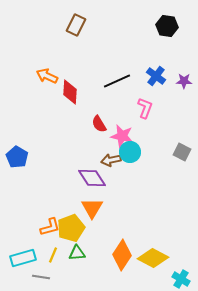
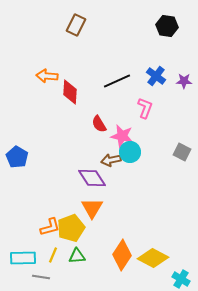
orange arrow: rotated 20 degrees counterclockwise
green triangle: moved 3 px down
cyan rectangle: rotated 15 degrees clockwise
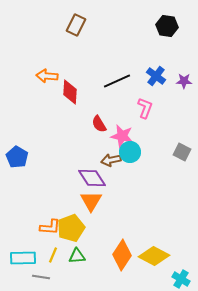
orange triangle: moved 1 px left, 7 px up
orange L-shape: rotated 20 degrees clockwise
yellow diamond: moved 1 px right, 2 px up
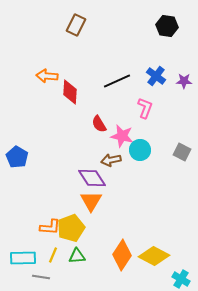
cyan circle: moved 10 px right, 2 px up
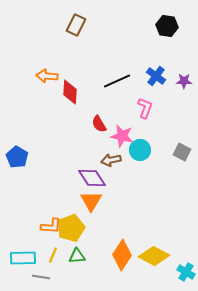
orange L-shape: moved 1 px right, 1 px up
cyan cross: moved 5 px right, 7 px up
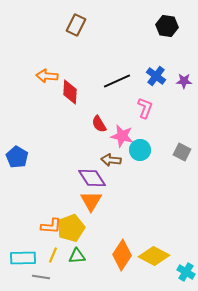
brown arrow: rotated 18 degrees clockwise
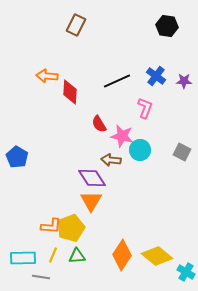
yellow diamond: moved 3 px right; rotated 12 degrees clockwise
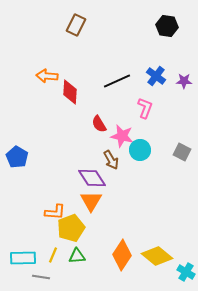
brown arrow: rotated 126 degrees counterclockwise
orange L-shape: moved 4 px right, 14 px up
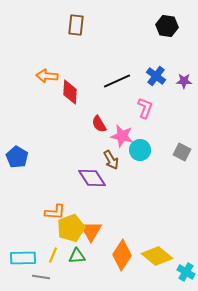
brown rectangle: rotated 20 degrees counterclockwise
orange triangle: moved 30 px down
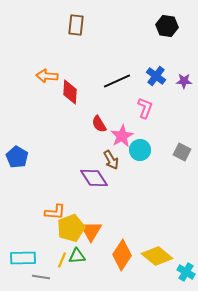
pink star: rotated 30 degrees clockwise
purple diamond: moved 2 px right
yellow line: moved 9 px right, 5 px down
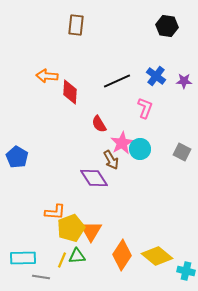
pink star: moved 7 px down
cyan circle: moved 1 px up
cyan cross: moved 1 px up; rotated 18 degrees counterclockwise
